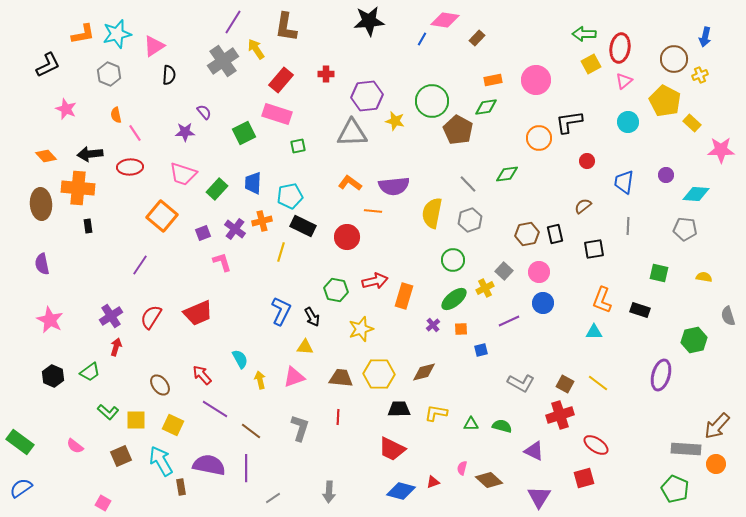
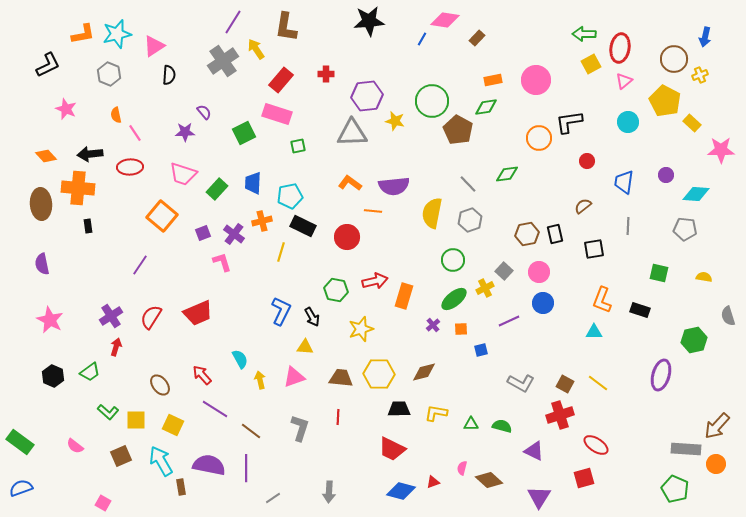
purple cross at (235, 229): moved 1 px left, 5 px down
blue semicircle at (21, 488): rotated 15 degrees clockwise
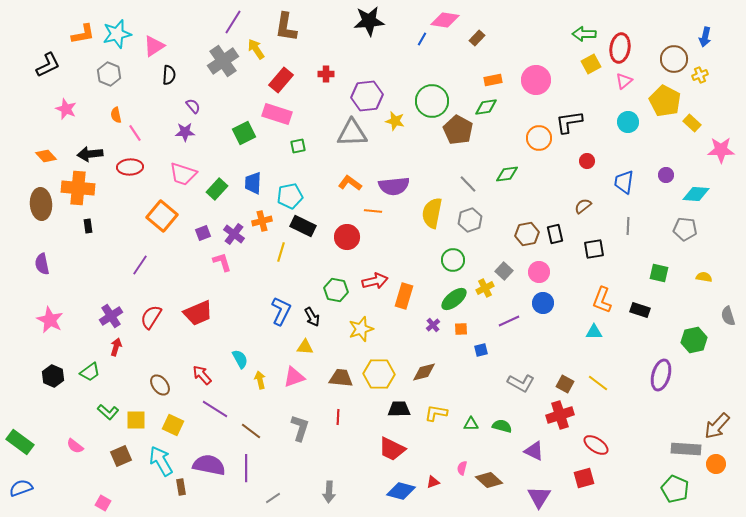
purple semicircle at (204, 112): moved 11 px left, 6 px up
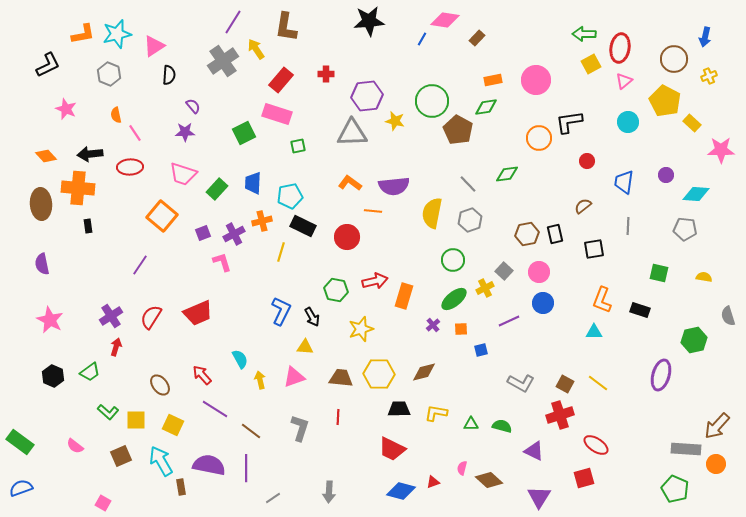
yellow cross at (700, 75): moved 9 px right, 1 px down
purple cross at (234, 234): rotated 25 degrees clockwise
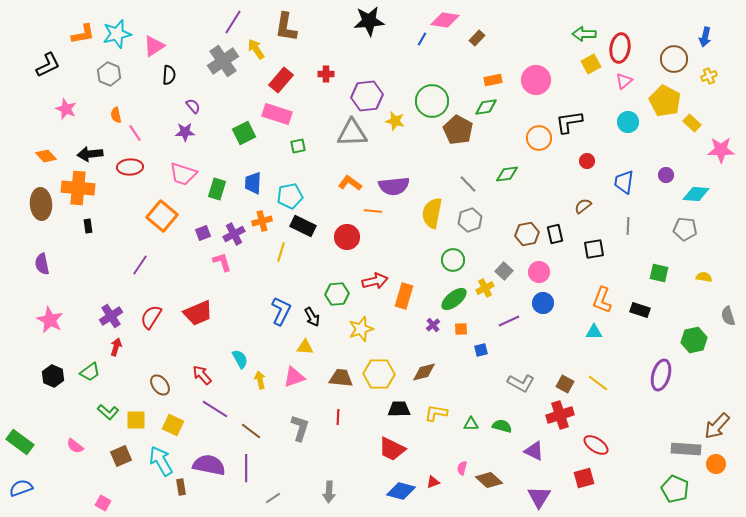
green rectangle at (217, 189): rotated 25 degrees counterclockwise
green hexagon at (336, 290): moved 1 px right, 4 px down; rotated 15 degrees counterclockwise
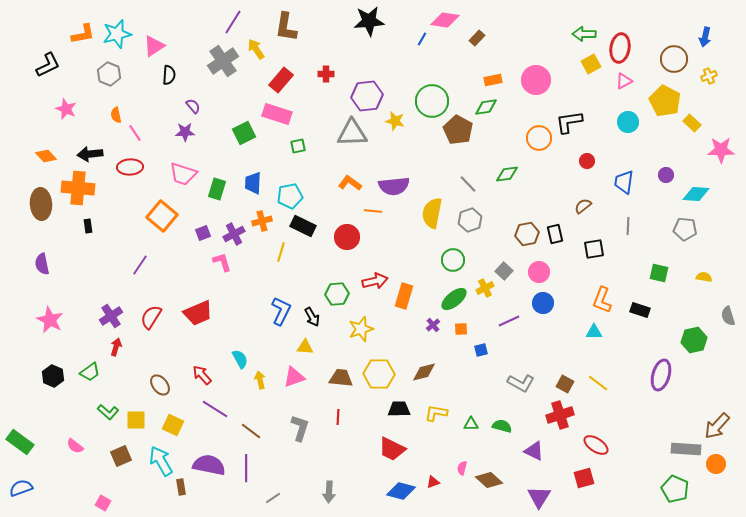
pink triangle at (624, 81): rotated 12 degrees clockwise
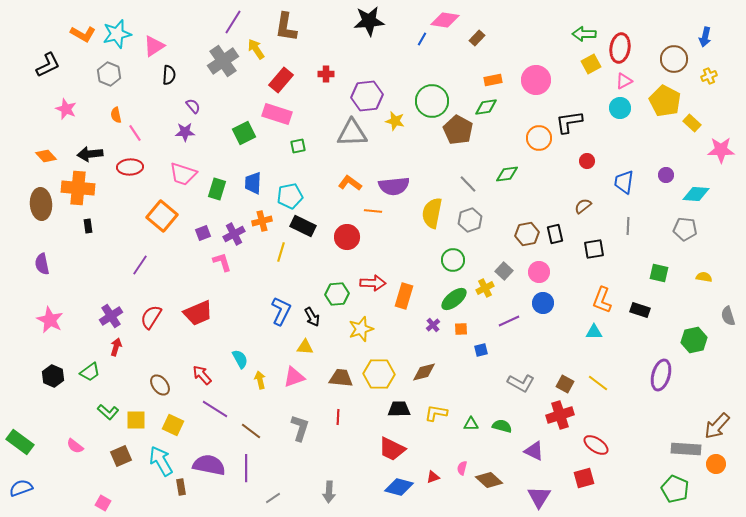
orange L-shape at (83, 34): rotated 40 degrees clockwise
cyan circle at (628, 122): moved 8 px left, 14 px up
red arrow at (375, 281): moved 2 px left, 2 px down; rotated 15 degrees clockwise
red triangle at (433, 482): moved 5 px up
blue diamond at (401, 491): moved 2 px left, 4 px up
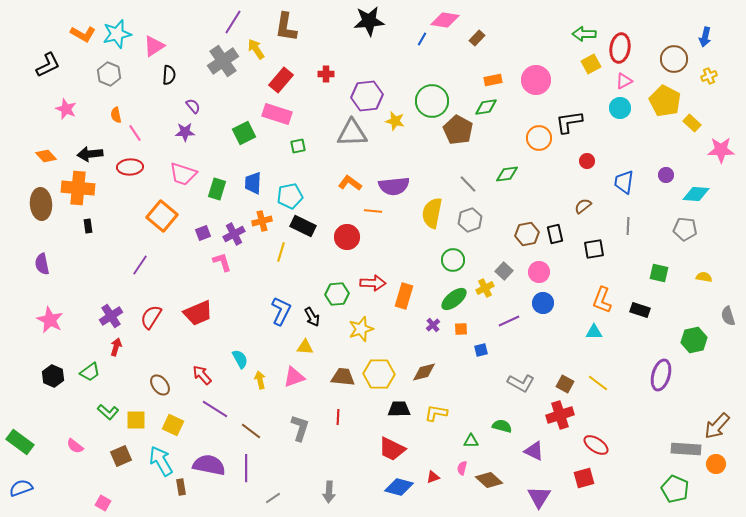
brown trapezoid at (341, 378): moved 2 px right, 1 px up
green triangle at (471, 424): moved 17 px down
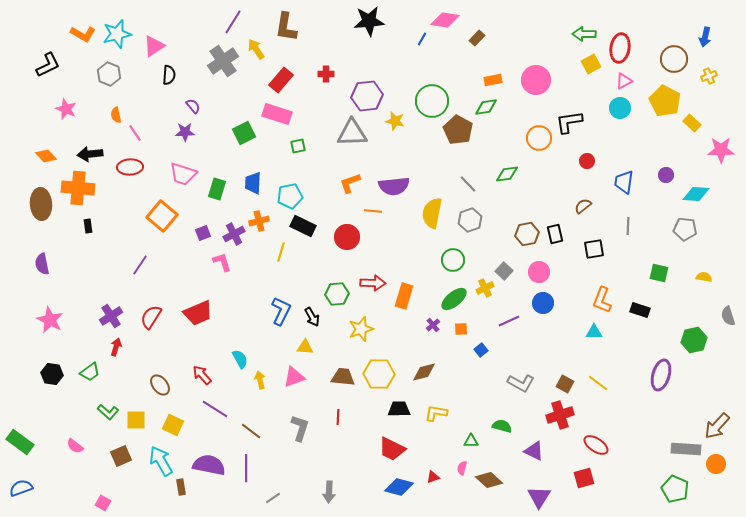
orange L-shape at (350, 183): rotated 55 degrees counterclockwise
orange cross at (262, 221): moved 3 px left
blue square at (481, 350): rotated 24 degrees counterclockwise
black hexagon at (53, 376): moved 1 px left, 2 px up; rotated 15 degrees counterclockwise
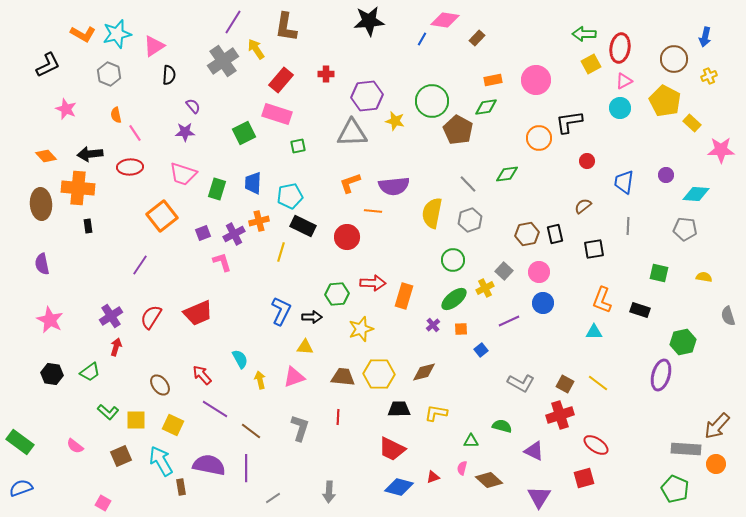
orange square at (162, 216): rotated 12 degrees clockwise
black arrow at (312, 317): rotated 60 degrees counterclockwise
green hexagon at (694, 340): moved 11 px left, 2 px down
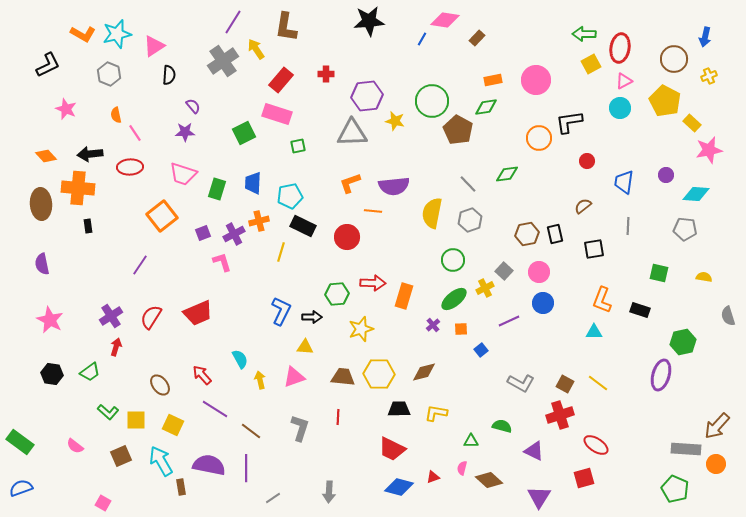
pink star at (721, 150): moved 12 px left; rotated 12 degrees counterclockwise
